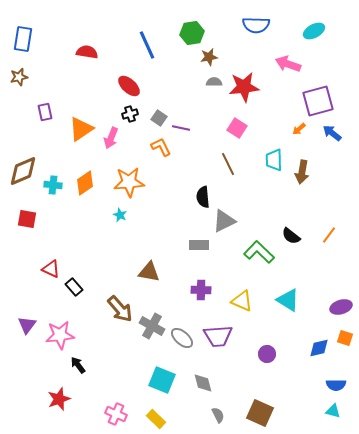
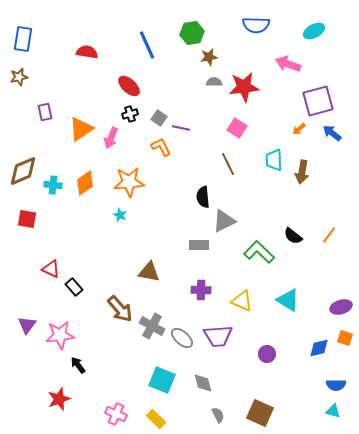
black semicircle at (291, 236): moved 2 px right
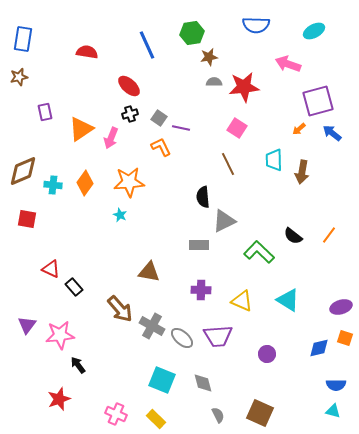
orange diamond at (85, 183): rotated 20 degrees counterclockwise
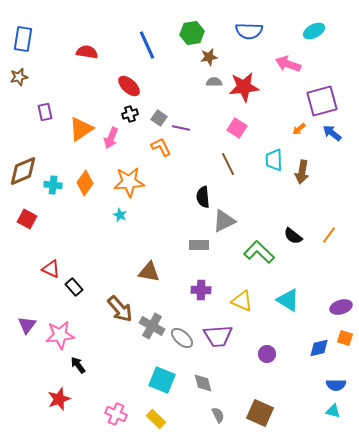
blue semicircle at (256, 25): moved 7 px left, 6 px down
purple square at (318, 101): moved 4 px right
red square at (27, 219): rotated 18 degrees clockwise
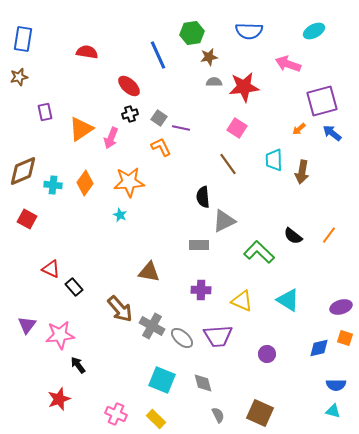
blue line at (147, 45): moved 11 px right, 10 px down
brown line at (228, 164): rotated 10 degrees counterclockwise
